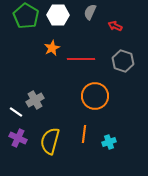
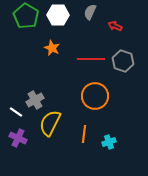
orange star: rotated 21 degrees counterclockwise
red line: moved 10 px right
yellow semicircle: moved 18 px up; rotated 12 degrees clockwise
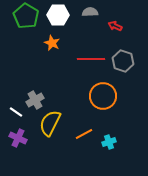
gray semicircle: rotated 63 degrees clockwise
orange star: moved 5 px up
orange circle: moved 8 px right
orange line: rotated 54 degrees clockwise
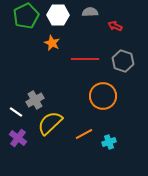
green pentagon: rotated 15 degrees clockwise
red line: moved 6 px left
yellow semicircle: rotated 20 degrees clockwise
purple cross: rotated 12 degrees clockwise
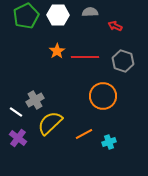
orange star: moved 5 px right, 8 px down; rotated 14 degrees clockwise
red line: moved 2 px up
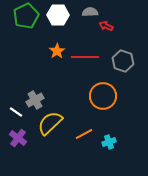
red arrow: moved 9 px left
